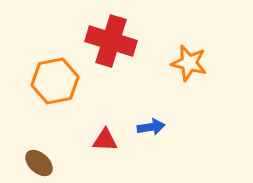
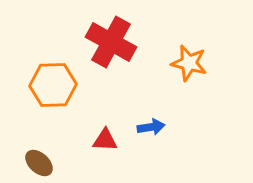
red cross: moved 1 px down; rotated 12 degrees clockwise
orange hexagon: moved 2 px left, 4 px down; rotated 9 degrees clockwise
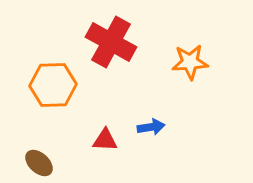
orange star: moved 1 px right, 1 px up; rotated 18 degrees counterclockwise
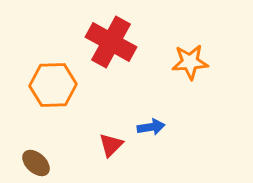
red triangle: moved 6 px right, 5 px down; rotated 48 degrees counterclockwise
brown ellipse: moved 3 px left
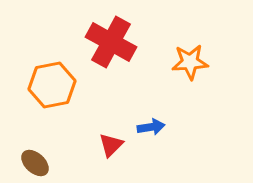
orange hexagon: moved 1 px left; rotated 9 degrees counterclockwise
brown ellipse: moved 1 px left
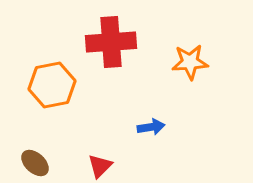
red cross: rotated 33 degrees counterclockwise
red triangle: moved 11 px left, 21 px down
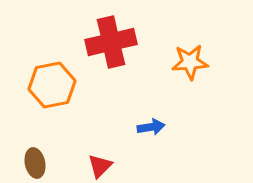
red cross: rotated 9 degrees counterclockwise
brown ellipse: rotated 36 degrees clockwise
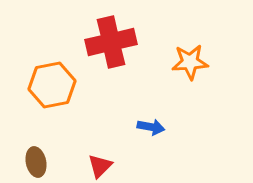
blue arrow: rotated 20 degrees clockwise
brown ellipse: moved 1 px right, 1 px up
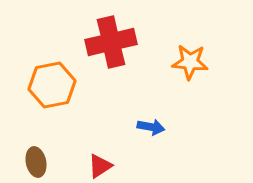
orange star: rotated 9 degrees clockwise
red triangle: rotated 12 degrees clockwise
